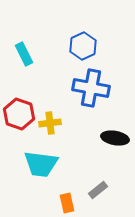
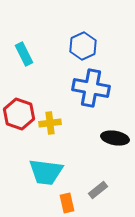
cyan trapezoid: moved 5 px right, 8 px down
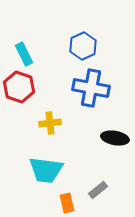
red hexagon: moved 27 px up
cyan trapezoid: moved 2 px up
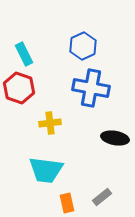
red hexagon: moved 1 px down
gray rectangle: moved 4 px right, 7 px down
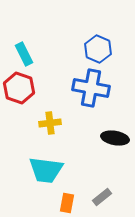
blue hexagon: moved 15 px right, 3 px down; rotated 12 degrees counterclockwise
orange rectangle: rotated 24 degrees clockwise
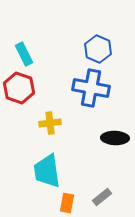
black ellipse: rotated 8 degrees counterclockwise
cyan trapezoid: moved 1 px right, 1 px down; rotated 75 degrees clockwise
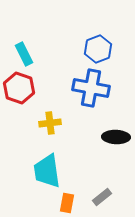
blue hexagon: rotated 16 degrees clockwise
black ellipse: moved 1 px right, 1 px up
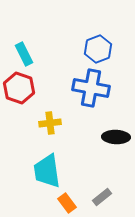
orange rectangle: rotated 48 degrees counterclockwise
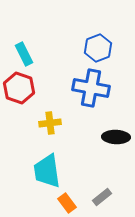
blue hexagon: moved 1 px up
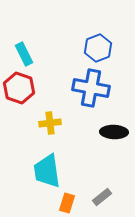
black ellipse: moved 2 px left, 5 px up
orange rectangle: rotated 54 degrees clockwise
